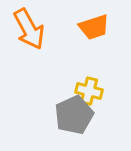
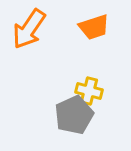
orange arrow: rotated 63 degrees clockwise
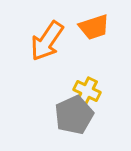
orange arrow: moved 18 px right, 12 px down
yellow cross: moved 2 px left; rotated 12 degrees clockwise
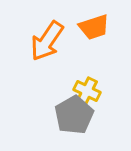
gray pentagon: rotated 6 degrees counterclockwise
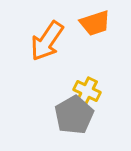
orange trapezoid: moved 1 px right, 4 px up
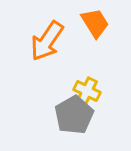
orange trapezoid: rotated 104 degrees counterclockwise
